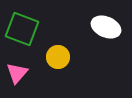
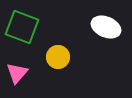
green square: moved 2 px up
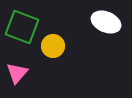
white ellipse: moved 5 px up
yellow circle: moved 5 px left, 11 px up
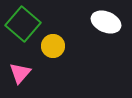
green square: moved 1 px right, 3 px up; rotated 20 degrees clockwise
pink triangle: moved 3 px right
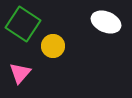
green square: rotated 8 degrees counterclockwise
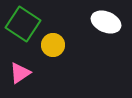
yellow circle: moved 1 px up
pink triangle: rotated 15 degrees clockwise
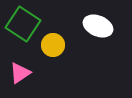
white ellipse: moved 8 px left, 4 px down
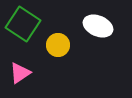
yellow circle: moved 5 px right
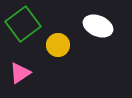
green square: rotated 20 degrees clockwise
